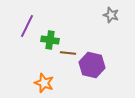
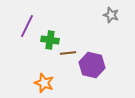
brown line: rotated 14 degrees counterclockwise
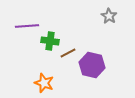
gray star: moved 2 px left, 1 px down; rotated 14 degrees clockwise
purple line: rotated 60 degrees clockwise
green cross: moved 1 px down
brown line: rotated 21 degrees counterclockwise
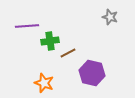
gray star: moved 1 px right, 1 px down; rotated 14 degrees counterclockwise
green cross: rotated 18 degrees counterclockwise
purple hexagon: moved 8 px down
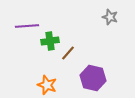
brown line: rotated 21 degrees counterclockwise
purple hexagon: moved 1 px right, 5 px down
orange star: moved 3 px right, 2 px down
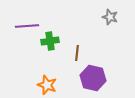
brown line: moved 9 px right; rotated 35 degrees counterclockwise
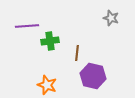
gray star: moved 1 px right, 1 px down
purple hexagon: moved 2 px up
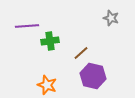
brown line: moved 4 px right; rotated 42 degrees clockwise
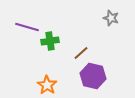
purple line: moved 1 px down; rotated 20 degrees clockwise
orange star: rotated 12 degrees clockwise
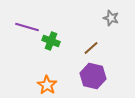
green cross: moved 1 px right; rotated 30 degrees clockwise
brown line: moved 10 px right, 5 px up
